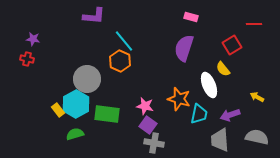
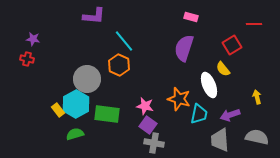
orange hexagon: moved 1 px left, 4 px down
yellow arrow: rotated 48 degrees clockwise
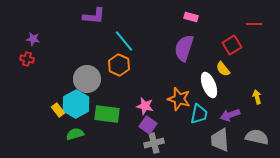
gray cross: rotated 24 degrees counterclockwise
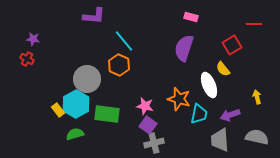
red cross: rotated 16 degrees clockwise
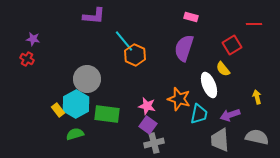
orange hexagon: moved 16 px right, 10 px up
pink star: moved 2 px right
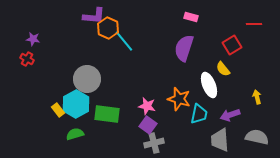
orange hexagon: moved 27 px left, 27 px up
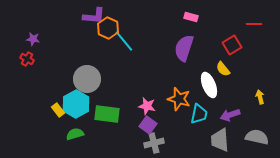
yellow arrow: moved 3 px right
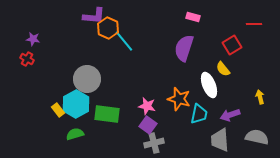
pink rectangle: moved 2 px right
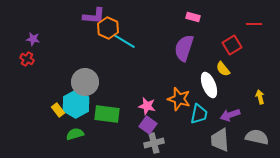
cyan line: rotated 20 degrees counterclockwise
gray circle: moved 2 px left, 3 px down
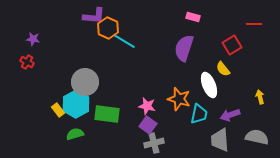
red cross: moved 3 px down
